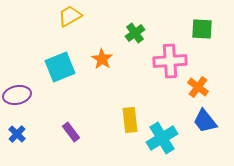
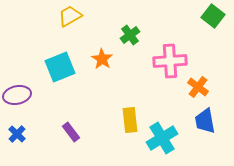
green square: moved 11 px right, 13 px up; rotated 35 degrees clockwise
green cross: moved 5 px left, 2 px down
blue trapezoid: rotated 28 degrees clockwise
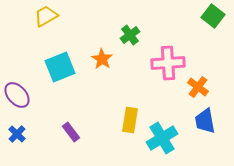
yellow trapezoid: moved 24 px left
pink cross: moved 2 px left, 2 px down
purple ellipse: rotated 60 degrees clockwise
yellow rectangle: rotated 15 degrees clockwise
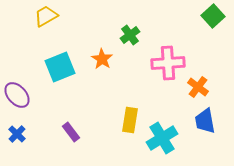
green square: rotated 10 degrees clockwise
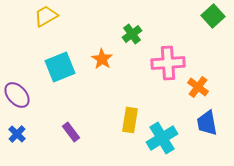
green cross: moved 2 px right, 1 px up
blue trapezoid: moved 2 px right, 2 px down
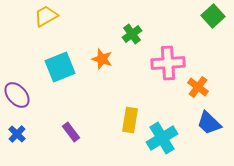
orange star: rotated 15 degrees counterclockwise
blue trapezoid: moved 2 px right; rotated 36 degrees counterclockwise
